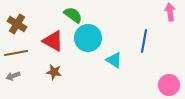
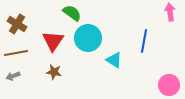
green semicircle: moved 1 px left, 2 px up
red triangle: rotated 35 degrees clockwise
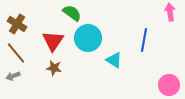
blue line: moved 1 px up
brown line: rotated 60 degrees clockwise
brown star: moved 4 px up
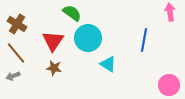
cyan triangle: moved 6 px left, 4 px down
